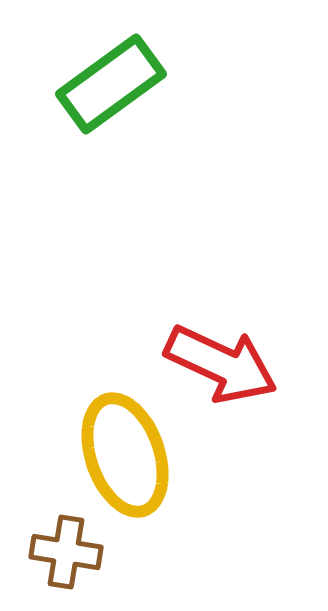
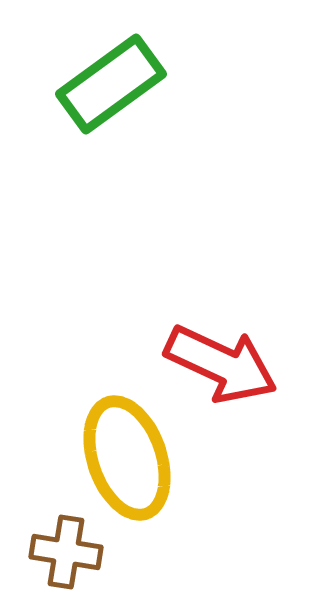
yellow ellipse: moved 2 px right, 3 px down
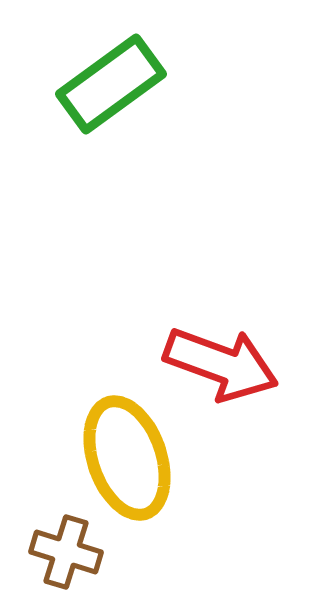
red arrow: rotated 5 degrees counterclockwise
brown cross: rotated 8 degrees clockwise
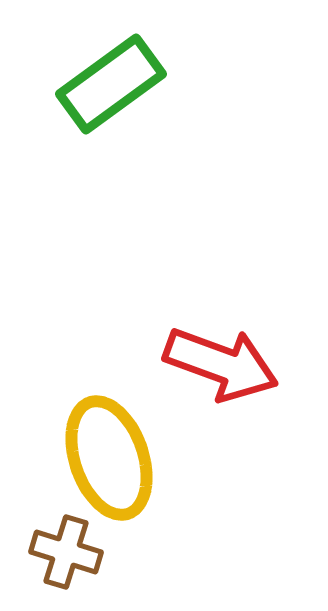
yellow ellipse: moved 18 px left
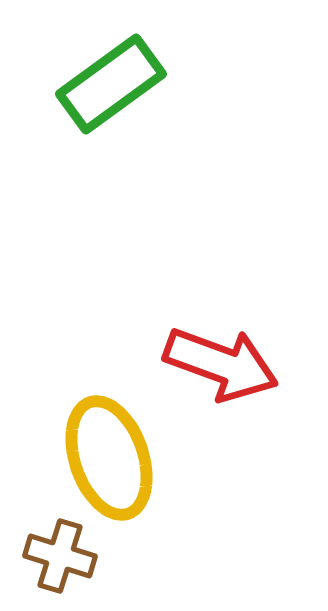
brown cross: moved 6 px left, 4 px down
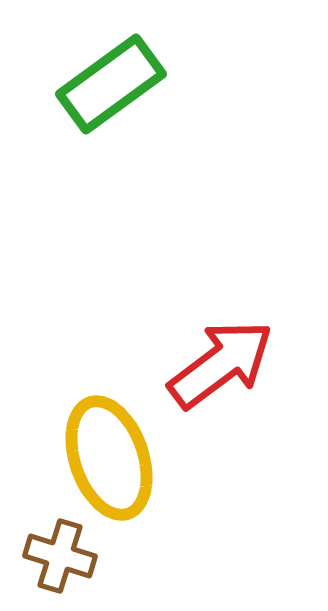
red arrow: rotated 57 degrees counterclockwise
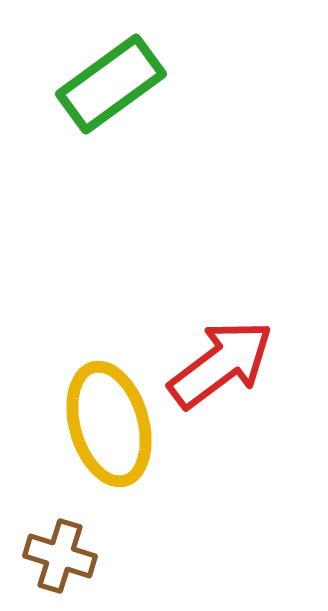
yellow ellipse: moved 34 px up; rotated 3 degrees clockwise
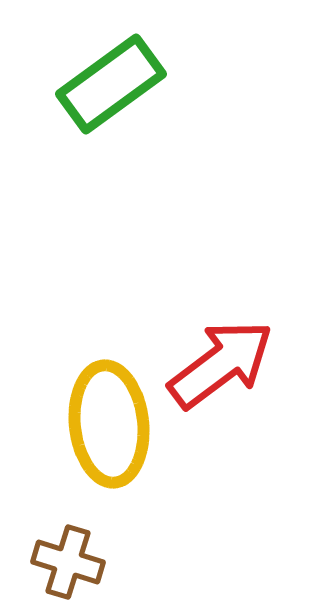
yellow ellipse: rotated 10 degrees clockwise
brown cross: moved 8 px right, 6 px down
